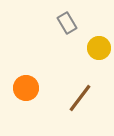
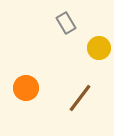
gray rectangle: moved 1 px left
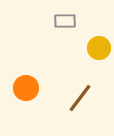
gray rectangle: moved 1 px left, 2 px up; rotated 60 degrees counterclockwise
